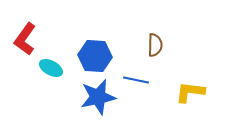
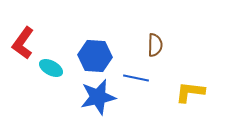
red L-shape: moved 2 px left, 4 px down
blue line: moved 2 px up
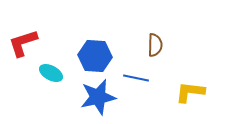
red L-shape: rotated 36 degrees clockwise
cyan ellipse: moved 5 px down
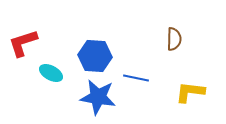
brown semicircle: moved 19 px right, 6 px up
blue star: rotated 21 degrees clockwise
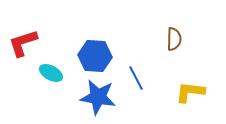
blue line: rotated 50 degrees clockwise
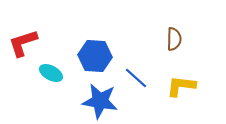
blue line: rotated 20 degrees counterclockwise
yellow L-shape: moved 9 px left, 6 px up
blue star: moved 2 px right, 4 px down
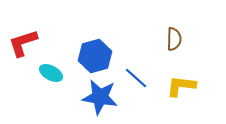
blue hexagon: rotated 20 degrees counterclockwise
blue star: moved 4 px up
